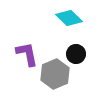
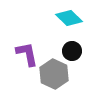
black circle: moved 4 px left, 3 px up
gray hexagon: moved 1 px left; rotated 12 degrees counterclockwise
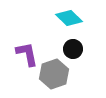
black circle: moved 1 px right, 2 px up
gray hexagon: rotated 16 degrees clockwise
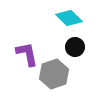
black circle: moved 2 px right, 2 px up
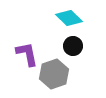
black circle: moved 2 px left, 1 px up
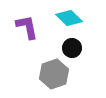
black circle: moved 1 px left, 2 px down
purple L-shape: moved 27 px up
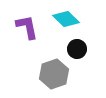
cyan diamond: moved 3 px left, 1 px down
black circle: moved 5 px right, 1 px down
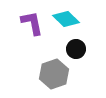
purple L-shape: moved 5 px right, 4 px up
black circle: moved 1 px left
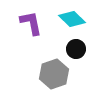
cyan diamond: moved 6 px right
purple L-shape: moved 1 px left
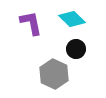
gray hexagon: rotated 16 degrees counterclockwise
